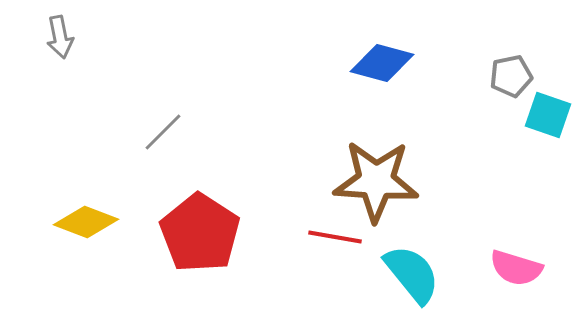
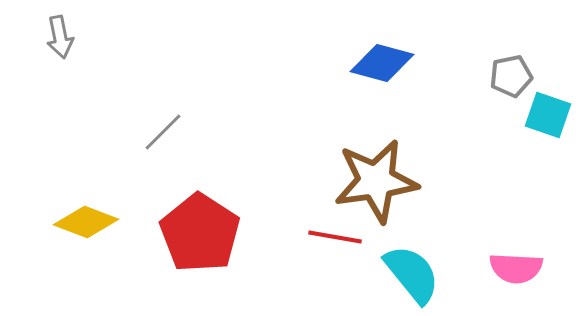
brown star: rotated 12 degrees counterclockwise
pink semicircle: rotated 14 degrees counterclockwise
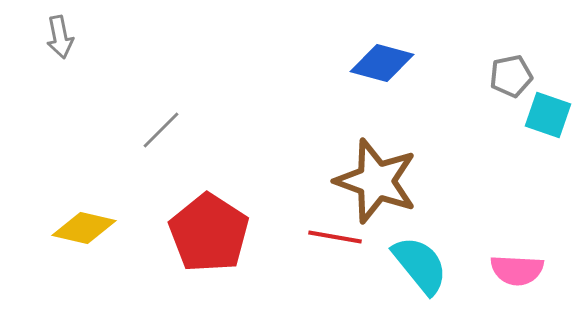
gray line: moved 2 px left, 2 px up
brown star: rotated 28 degrees clockwise
yellow diamond: moved 2 px left, 6 px down; rotated 8 degrees counterclockwise
red pentagon: moved 9 px right
pink semicircle: moved 1 px right, 2 px down
cyan semicircle: moved 8 px right, 9 px up
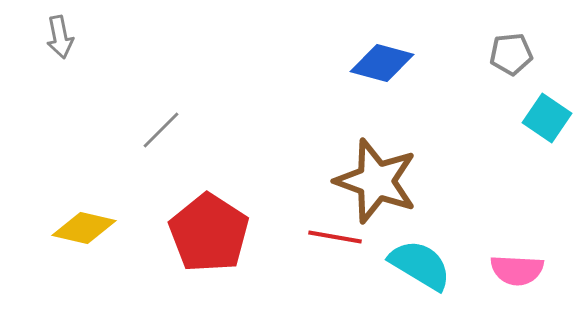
gray pentagon: moved 22 px up; rotated 6 degrees clockwise
cyan square: moved 1 px left, 3 px down; rotated 15 degrees clockwise
cyan semicircle: rotated 20 degrees counterclockwise
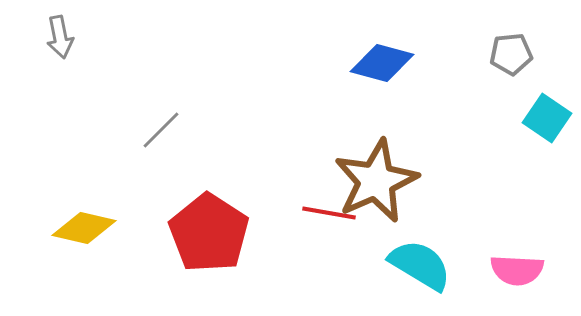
brown star: rotated 28 degrees clockwise
red line: moved 6 px left, 24 px up
